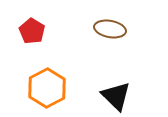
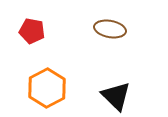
red pentagon: rotated 20 degrees counterclockwise
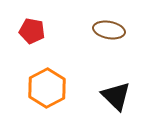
brown ellipse: moved 1 px left, 1 px down
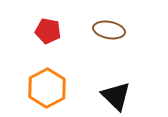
red pentagon: moved 16 px right
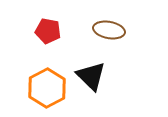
black triangle: moved 25 px left, 20 px up
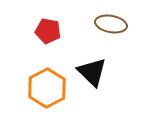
brown ellipse: moved 2 px right, 6 px up
black triangle: moved 1 px right, 4 px up
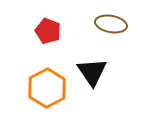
red pentagon: rotated 10 degrees clockwise
black triangle: rotated 12 degrees clockwise
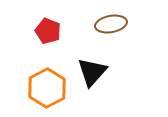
brown ellipse: rotated 20 degrees counterclockwise
black triangle: rotated 16 degrees clockwise
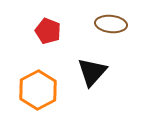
brown ellipse: rotated 16 degrees clockwise
orange hexagon: moved 9 px left, 2 px down
